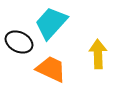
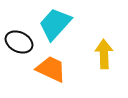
cyan trapezoid: moved 4 px right, 1 px down
yellow arrow: moved 6 px right
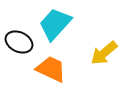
yellow arrow: moved 1 px up; rotated 128 degrees counterclockwise
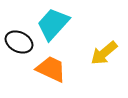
cyan trapezoid: moved 2 px left
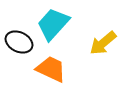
yellow arrow: moved 1 px left, 10 px up
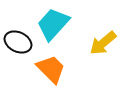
black ellipse: moved 1 px left
orange trapezoid: rotated 20 degrees clockwise
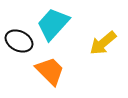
black ellipse: moved 1 px right, 1 px up
orange trapezoid: moved 1 px left, 2 px down
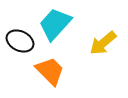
cyan trapezoid: moved 2 px right
black ellipse: moved 1 px right
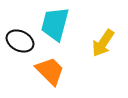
cyan trapezoid: rotated 27 degrees counterclockwise
yellow arrow: rotated 16 degrees counterclockwise
